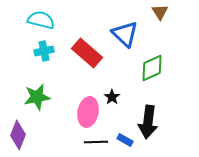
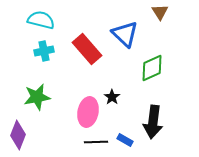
red rectangle: moved 4 px up; rotated 8 degrees clockwise
black arrow: moved 5 px right
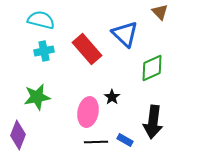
brown triangle: rotated 12 degrees counterclockwise
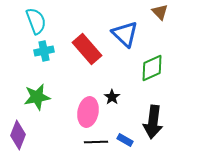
cyan semicircle: moved 5 px left, 1 px down; rotated 56 degrees clockwise
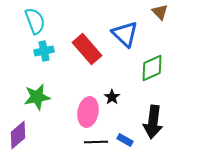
cyan semicircle: moved 1 px left
purple diamond: rotated 28 degrees clockwise
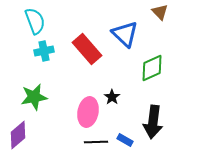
green star: moved 3 px left
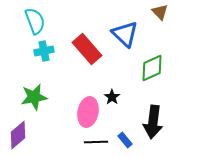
blue rectangle: rotated 21 degrees clockwise
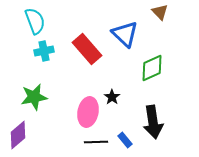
black arrow: rotated 16 degrees counterclockwise
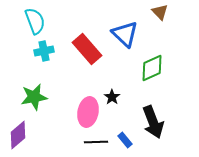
black arrow: rotated 12 degrees counterclockwise
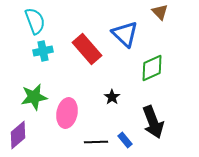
cyan cross: moved 1 px left
pink ellipse: moved 21 px left, 1 px down
